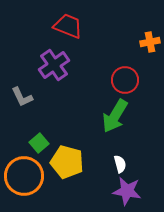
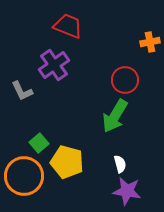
gray L-shape: moved 6 px up
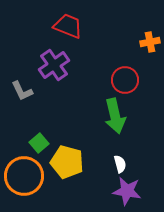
green arrow: rotated 44 degrees counterclockwise
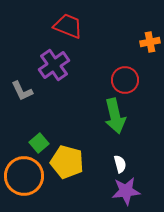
purple star: moved 1 px left; rotated 16 degrees counterclockwise
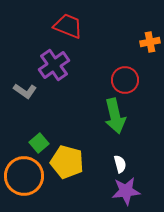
gray L-shape: moved 3 px right; rotated 30 degrees counterclockwise
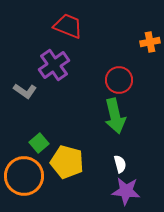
red circle: moved 6 px left
purple star: rotated 12 degrees clockwise
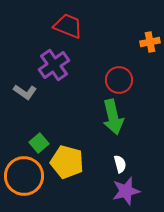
gray L-shape: moved 1 px down
green arrow: moved 2 px left, 1 px down
purple star: rotated 20 degrees counterclockwise
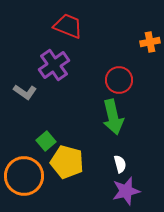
green square: moved 7 px right, 2 px up
